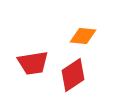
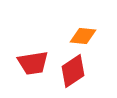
red diamond: moved 4 px up
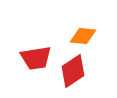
red trapezoid: moved 3 px right, 5 px up
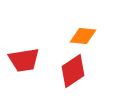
red trapezoid: moved 12 px left, 2 px down
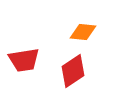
orange diamond: moved 4 px up
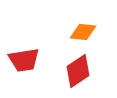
red diamond: moved 5 px right
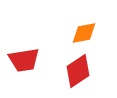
orange diamond: moved 1 px right, 1 px down; rotated 16 degrees counterclockwise
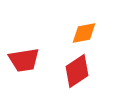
red diamond: moved 1 px left
